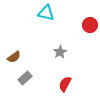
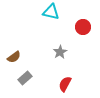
cyan triangle: moved 5 px right, 1 px up
red circle: moved 7 px left, 2 px down
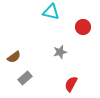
gray star: rotated 16 degrees clockwise
red semicircle: moved 6 px right
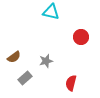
red circle: moved 2 px left, 10 px down
gray star: moved 14 px left, 9 px down
red semicircle: moved 1 px up; rotated 14 degrees counterclockwise
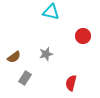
red circle: moved 2 px right, 1 px up
gray star: moved 7 px up
gray rectangle: rotated 16 degrees counterclockwise
